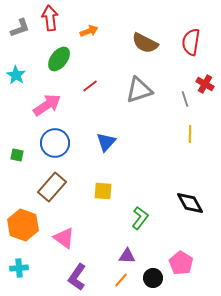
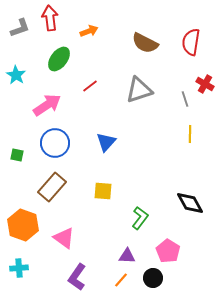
pink pentagon: moved 13 px left, 12 px up
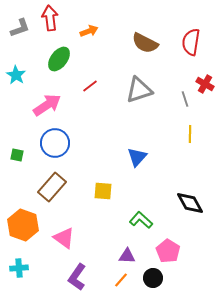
blue triangle: moved 31 px right, 15 px down
green L-shape: moved 1 px right, 2 px down; rotated 85 degrees counterclockwise
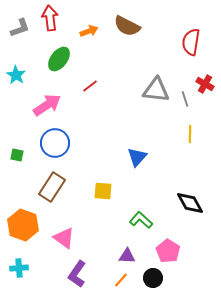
brown semicircle: moved 18 px left, 17 px up
gray triangle: moved 17 px right; rotated 24 degrees clockwise
brown rectangle: rotated 8 degrees counterclockwise
purple L-shape: moved 3 px up
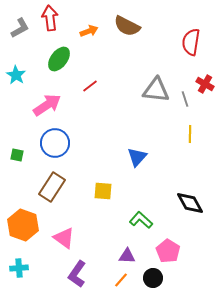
gray L-shape: rotated 10 degrees counterclockwise
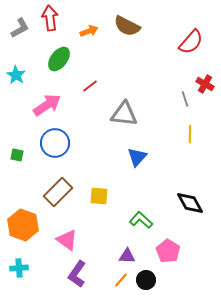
red semicircle: rotated 148 degrees counterclockwise
gray triangle: moved 32 px left, 24 px down
brown rectangle: moved 6 px right, 5 px down; rotated 12 degrees clockwise
yellow square: moved 4 px left, 5 px down
pink triangle: moved 3 px right, 2 px down
black circle: moved 7 px left, 2 px down
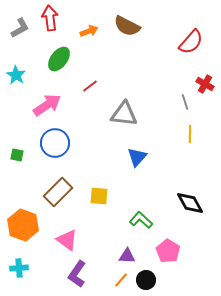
gray line: moved 3 px down
